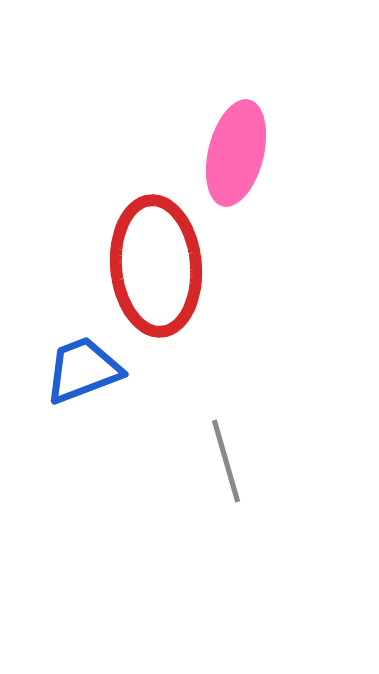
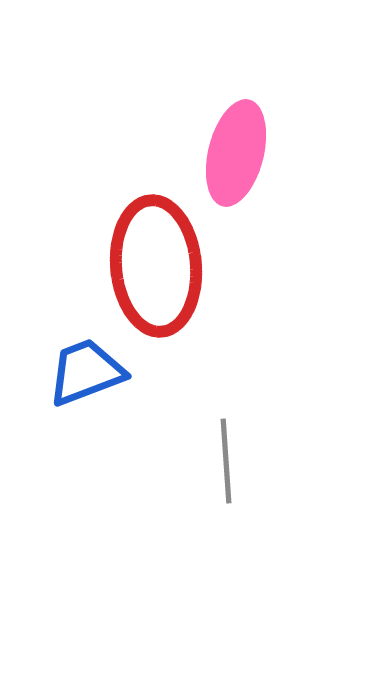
blue trapezoid: moved 3 px right, 2 px down
gray line: rotated 12 degrees clockwise
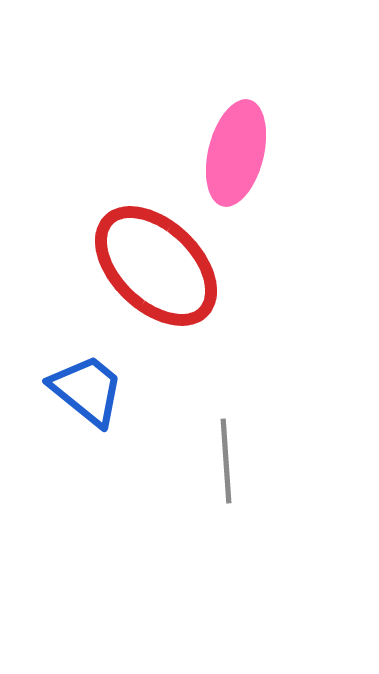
red ellipse: rotated 41 degrees counterclockwise
blue trapezoid: moved 1 px right, 18 px down; rotated 60 degrees clockwise
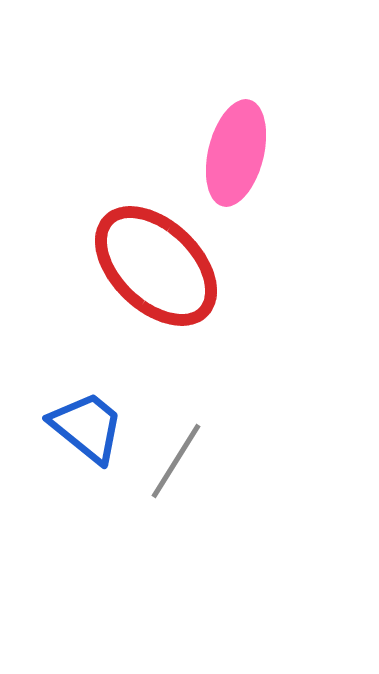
blue trapezoid: moved 37 px down
gray line: moved 50 px left; rotated 36 degrees clockwise
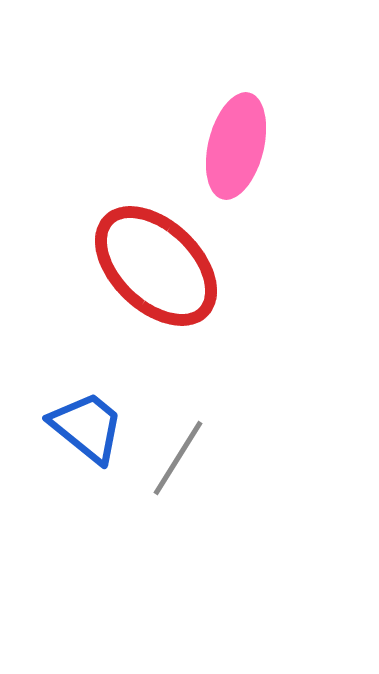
pink ellipse: moved 7 px up
gray line: moved 2 px right, 3 px up
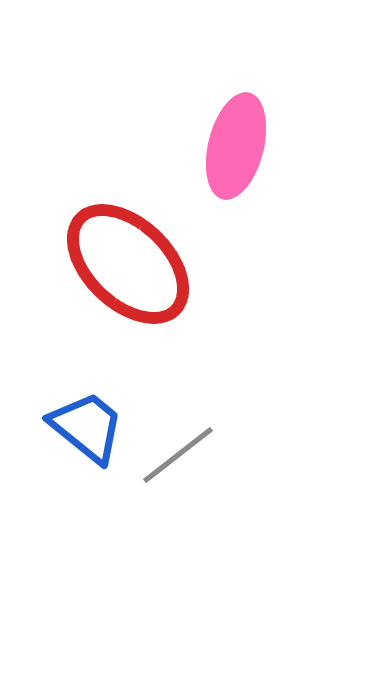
red ellipse: moved 28 px left, 2 px up
gray line: moved 3 px up; rotated 20 degrees clockwise
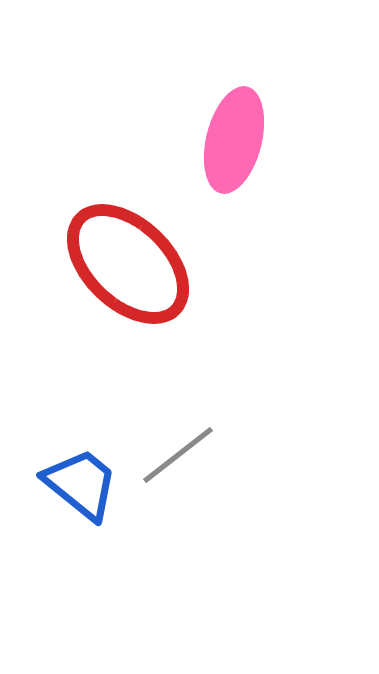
pink ellipse: moved 2 px left, 6 px up
blue trapezoid: moved 6 px left, 57 px down
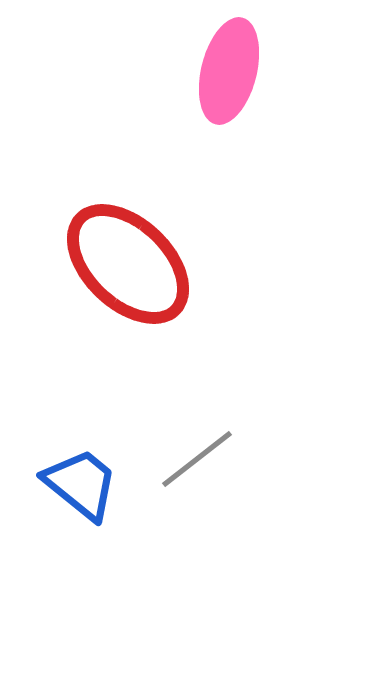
pink ellipse: moved 5 px left, 69 px up
gray line: moved 19 px right, 4 px down
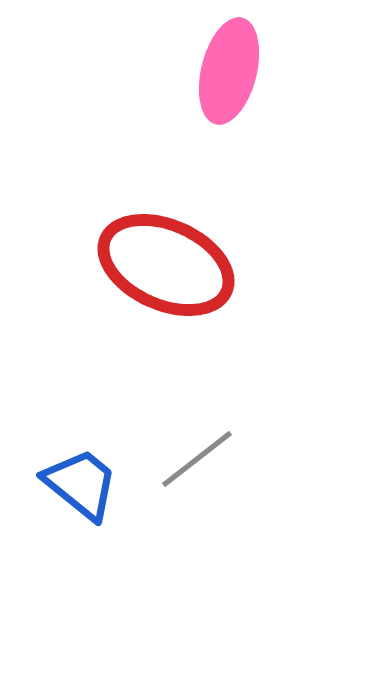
red ellipse: moved 38 px right, 1 px down; rotated 20 degrees counterclockwise
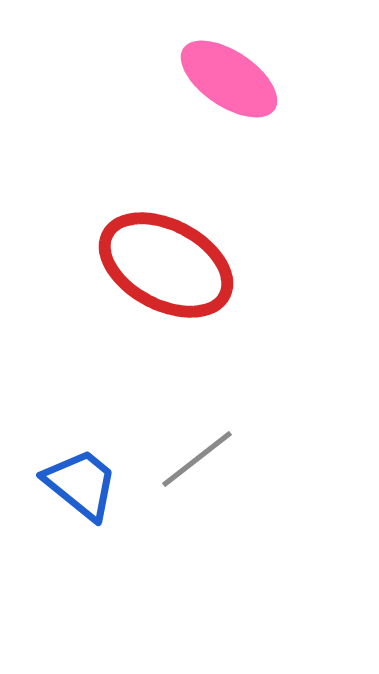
pink ellipse: moved 8 px down; rotated 70 degrees counterclockwise
red ellipse: rotated 4 degrees clockwise
